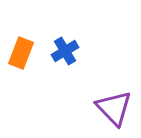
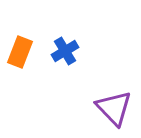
orange rectangle: moved 1 px left, 1 px up
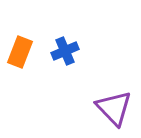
blue cross: rotated 8 degrees clockwise
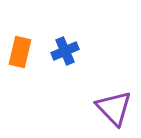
orange rectangle: rotated 8 degrees counterclockwise
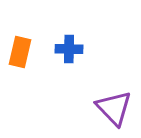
blue cross: moved 4 px right, 2 px up; rotated 24 degrees clockwise
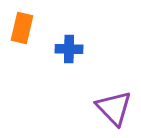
orange rectangle: moved 2 px right, 24 px up
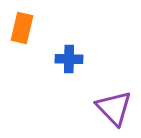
blue cross: moved 10 px down
